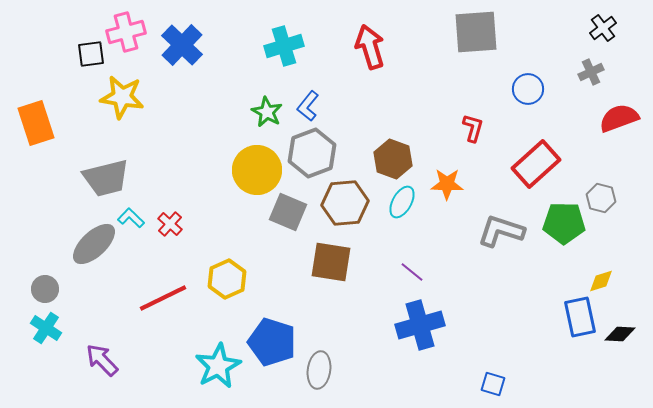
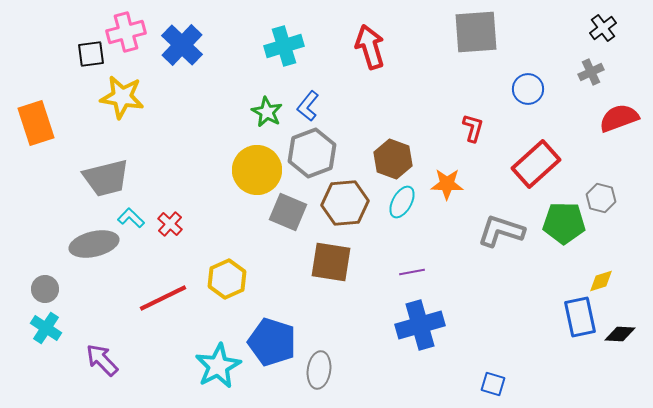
gray ellipse at (94, 244): rotated 30 degrees clockwise
purple line at (412, 272): rotated 50 degrees counterclockwise
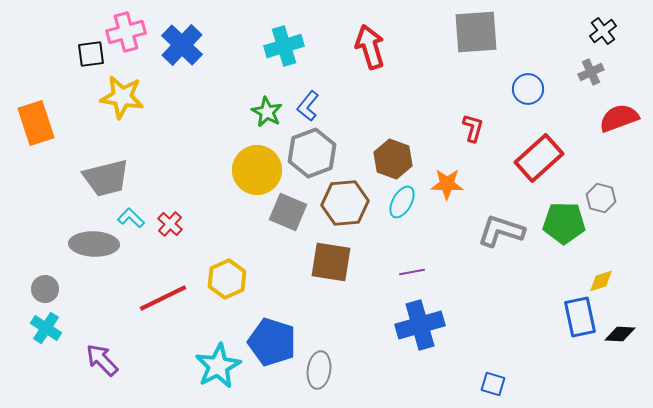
black cross at (603, 28): moved 3 px down
red rectangle at (536, 164): moved 3 px right, 6 px up
gray ellipse at (94, 244): rotated 15 degrees clockwise
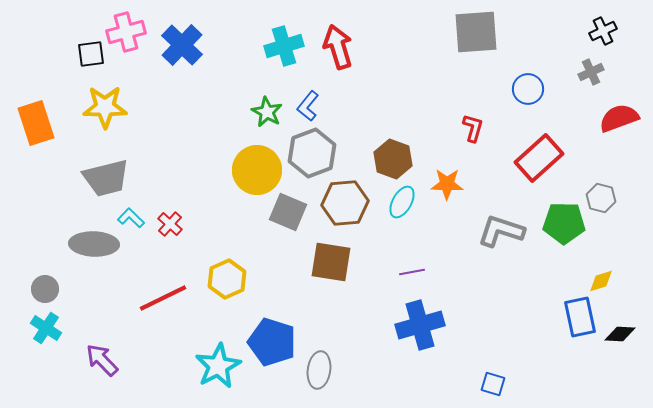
black cross at (603, 31): rotated 12 degrees clockwise
red arrow at (370, 47): moved 32 px left
yellow star at (122, 97): moved 17 px left, 10 px down; rotated 9 degrees counterclockwise
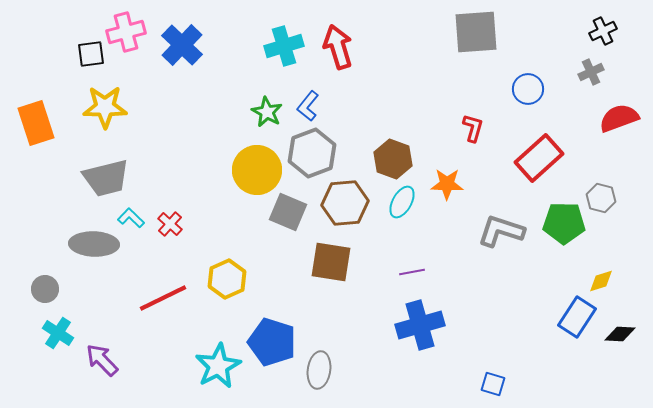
blue rectangle at (580, 317): moved 3 px left; rotated 45 degrees clockwise
cyan cross at (46, 328): moved 12 px right, 5 px down
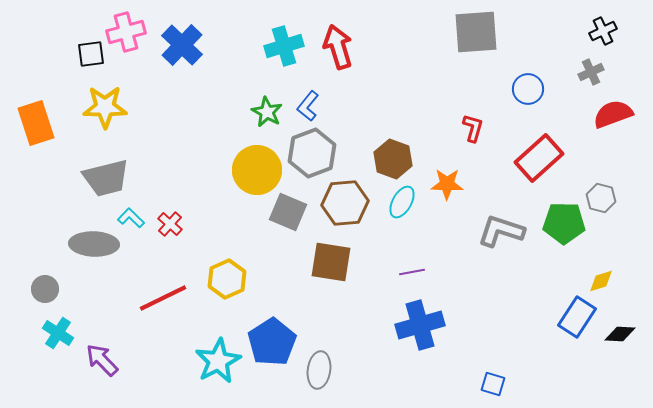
red semicircle at (619, 118): moved 6 px left, 4 px up
blue pentagon at (272, 342): rotated 21 degrees clockwise
cyan star at (218, 366): moved 5 px up
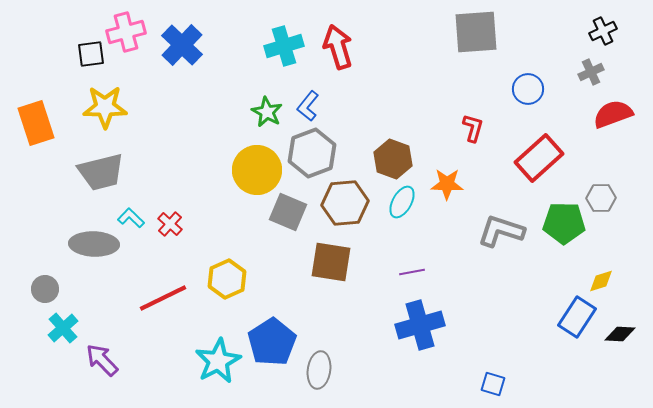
gray trapezoid at (106, 178): moved 5 px left, 6 px up
gray hexagon at (601, 198): rotated 16 degrees counterclockwise
cyan cross at (58, 333): moved 5 px right, 5 px up; rotated 16 degrees clockwise
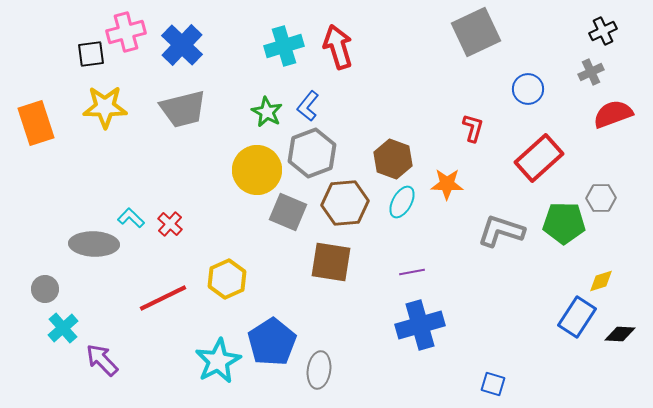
gray square at (476, 32): rotated 21 degrees counterclockwise
gray trapezoid at (101, 172): moved 82 px right, 63 px up
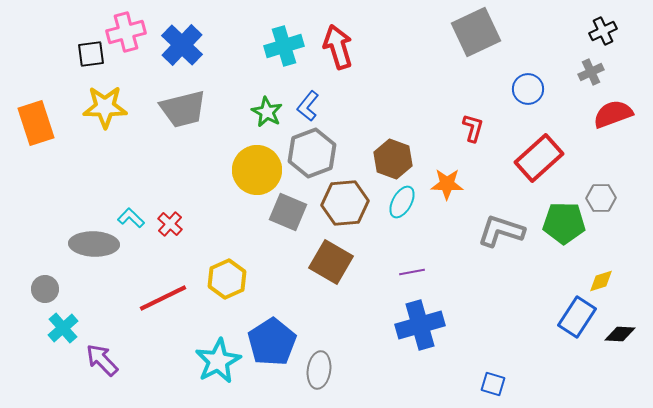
brown square at (331, 262): rotated 21 degrees clockwise
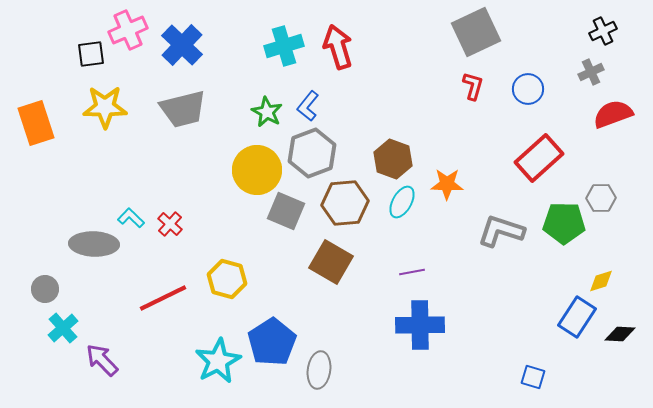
pink cross at (126, 32): moved 2 px right, 2 px up; rotated 9 degrees counterclockwise
red L-shape at (473, 128): moved 42 px up
gray square at (288, 212): moved 2 px left, 1 px up
yellow hexagon at (227, 279): rotated 21 degrees counterclockwise
blue cross at (420, 325): rotated 15 degrees clockwise
blue square at (493, 384): moved 40 px right, 7 px up
